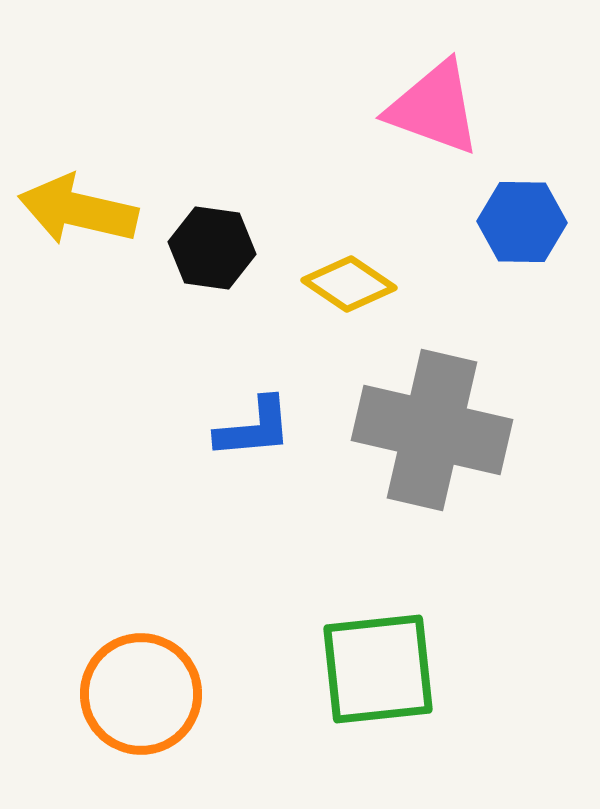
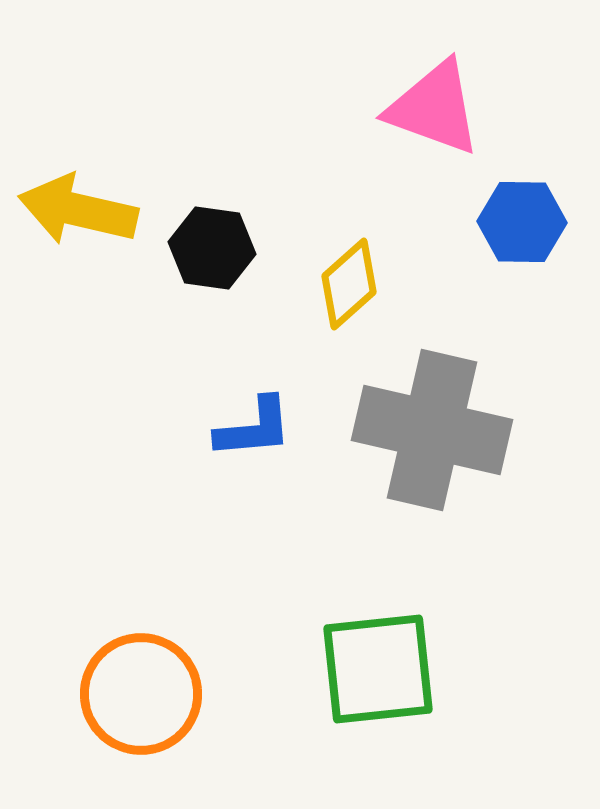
yellow diamond: rotated 76 degrees counterclockwise
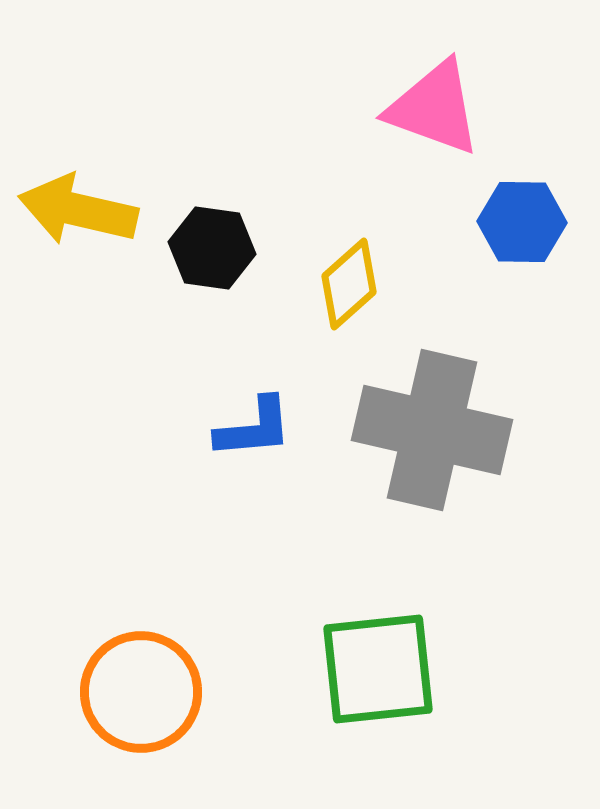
orange circle: moved 2 px up
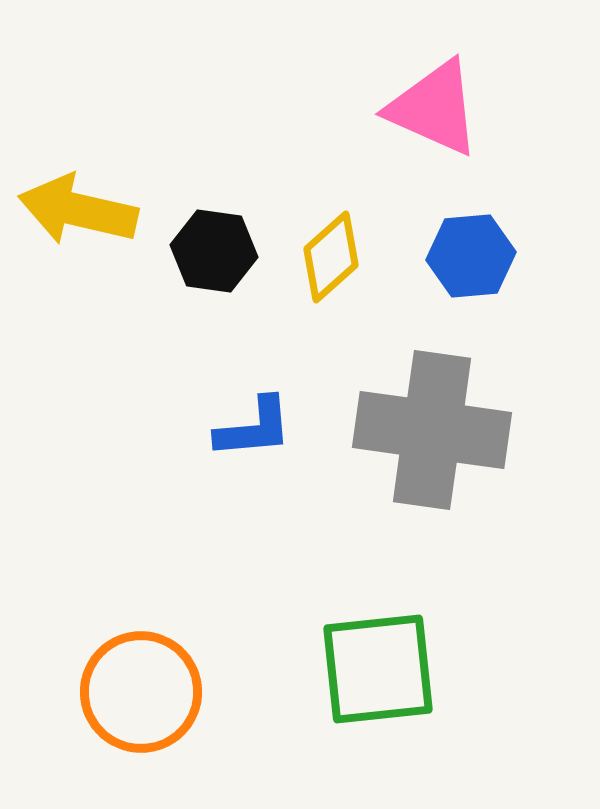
pink triangle: rotated 4 degrees clockwise
blue hexagon: moved 51 px left, 34 px down; rotated 6 degrees counterclockwise
black hexagon: moved 2 px right, 3 px down
yellow diamond: moved 18 px left, 27 px up
gray cross: rotated 5 degrees counterclockwise
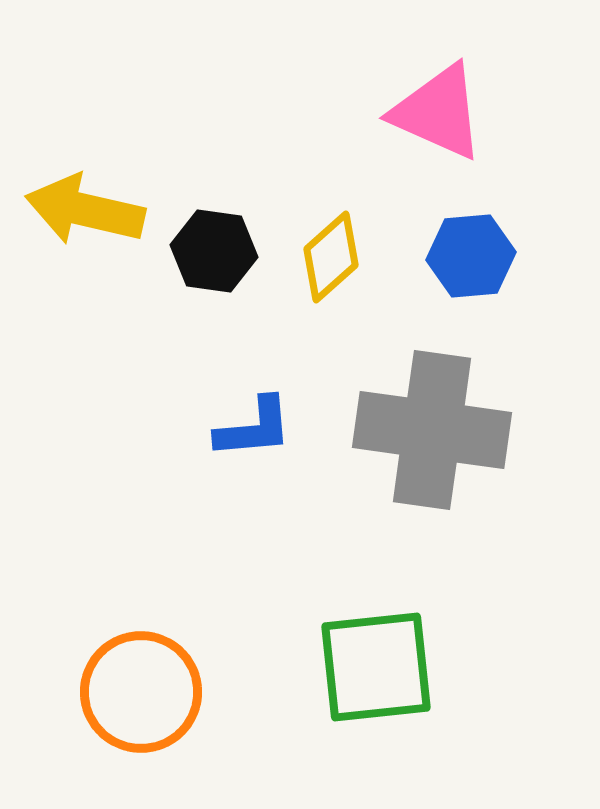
pink triangle: moved 4 px right, 4 px down
yellow arrow: moved 7 px right
green square: moved 2 px left, 2 px up
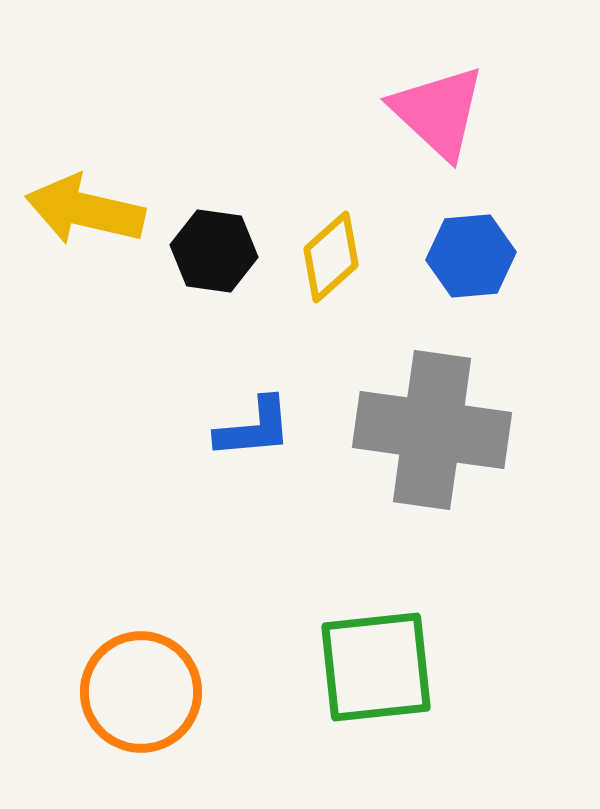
pink triangle: rotated 19 degrees clockwise
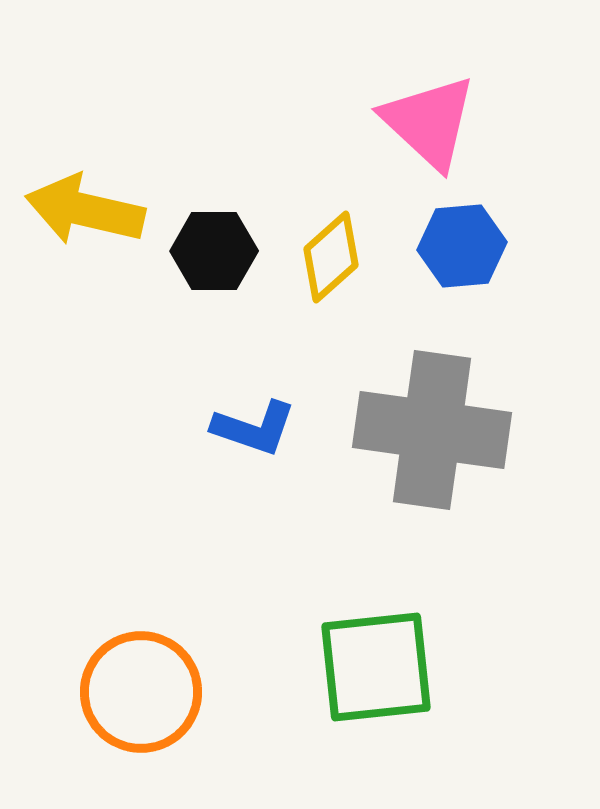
pink triangle: moved 9 px left, 10 px down
black hexagon: rotated 8 degrees counterclockwise
blue hexagon: moved 9 px left, 10 px up
blue L-shape: rotated 24 degrees clockwise
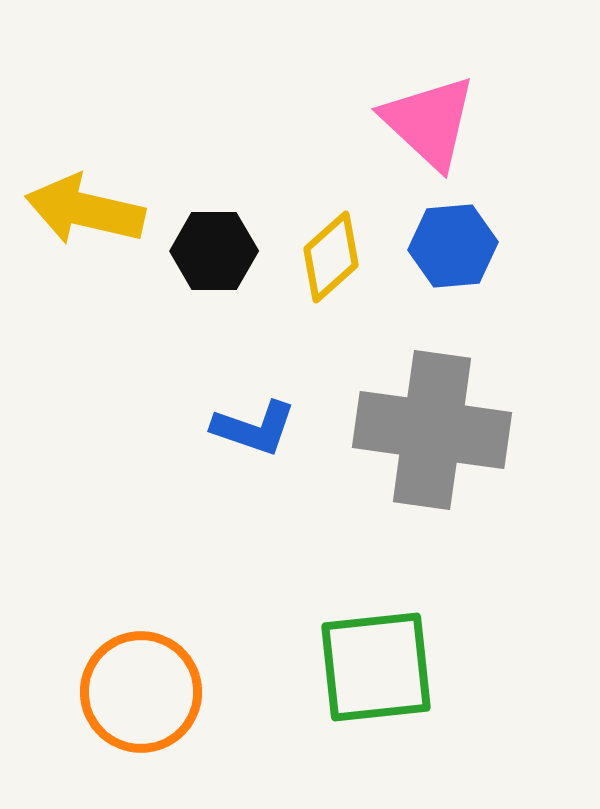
blue hexagon: moved 9 px left
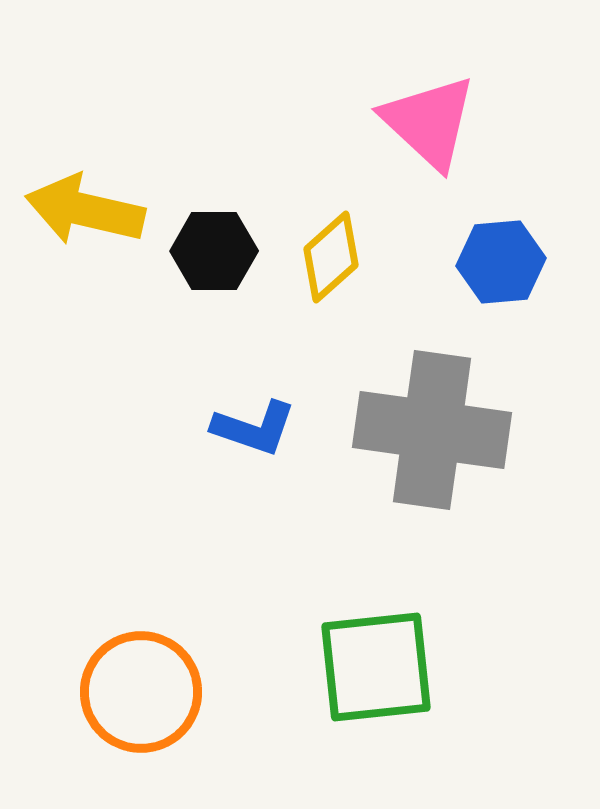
blue hexagon: moved 48 px right, 16 px down
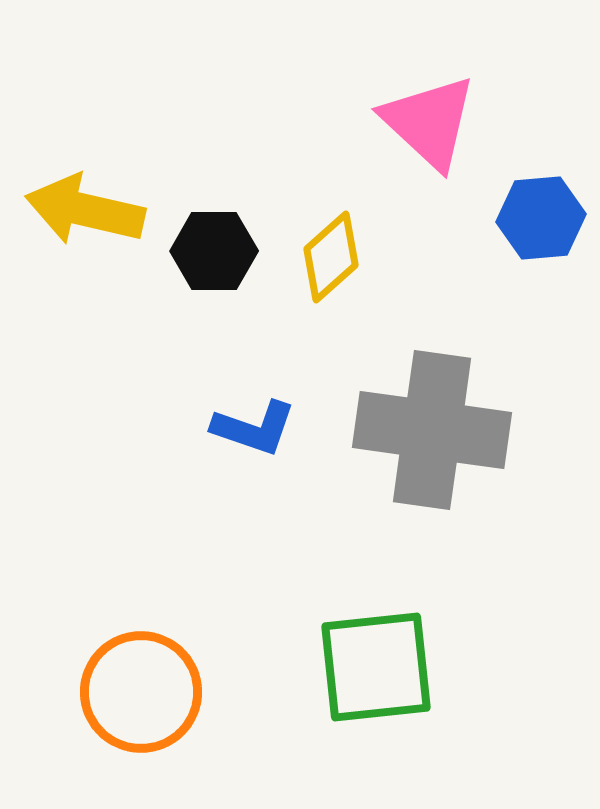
blue hexagon: moved 40 px right, 44 px up
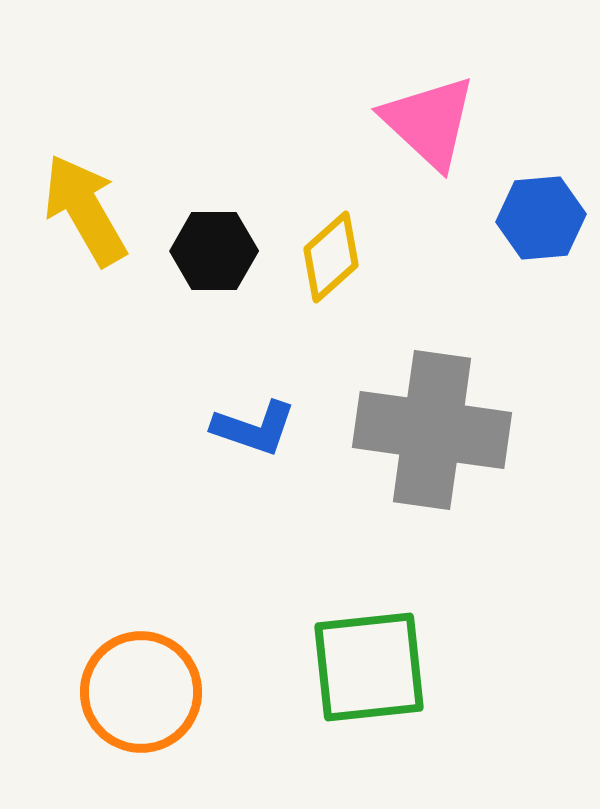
yellow arrow: rotated 47 degrees clockwise
green square: moved 7 px left
